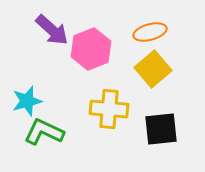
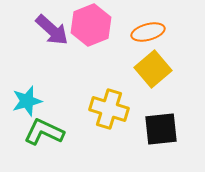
orange ellipse: moved 2 px left
pink hexagon: moved 24 px up
yellow cross: rotated 12 degrees clockwise
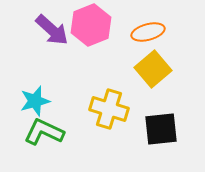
cyan star: moved 8 px right
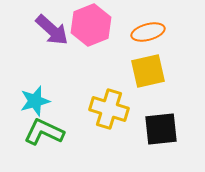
yellow square: moved 5 px left, 2 px down; rotated 27 degrees clockwise
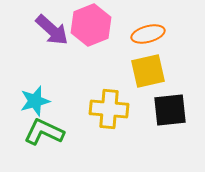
orange ellipse: moved 2 px down
yellow cross: rotated 12 degrees counterclockwise
black square: moved 9 px right, 19 px up
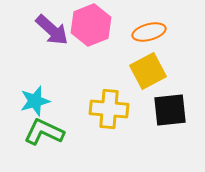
orange ellipse: moved 1 px right, 2 px up
yellow square: rotated 15 degrees counterclockwise
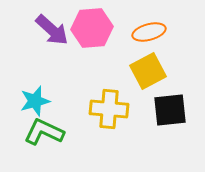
pink hexagon: moved 1 px right, 3 px down; rotated 18 degrees clockwise
